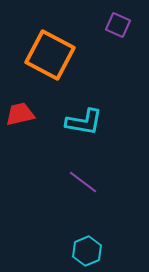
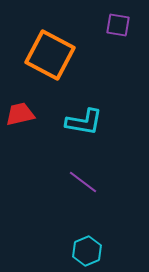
purple square: rotated 15 degrees counterclockwise
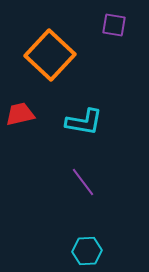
purple square: moved 4 px left
orange square: rotated 15 degrees clockwise
purple line: rotated 16 degrees clockwise
cyan hexagon: rotated 20 degrees clockwise
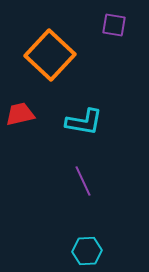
purple line: moved 1 px up; rotated 12 degrees clockwise
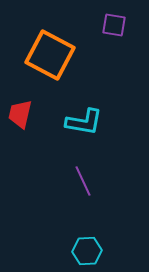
orange square: rotated 15 degrees counterclockwise
red trapezoid: rotated 64 degrees counterclockwise
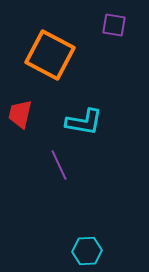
purple line: moved 24 px left, 16 px up
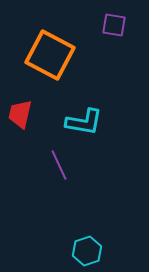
cyan hexagon: rotated 16 degrees counterclockwise
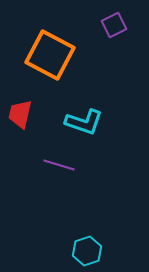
purple square: rotated 35 degrees counterclockwise
cyan L-shape: rotated 9 degrees clockwise
purple line: rotated 48 degrees counterclockwise
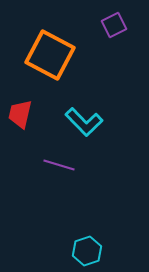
cyan L-shape: rotated 27 degrees clockwise
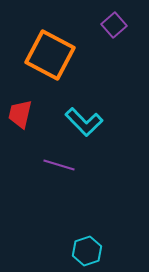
purple square: rotated 15 degrees counterclockwise
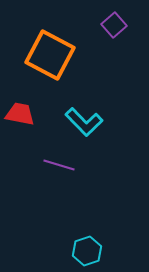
red trapezoid: rotated 88 degrees clockwise
